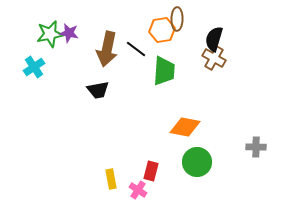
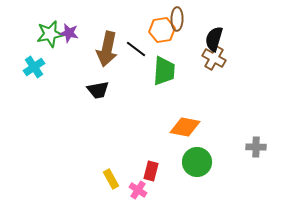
yellow rectangle: rotated 18 degrees counterclockwise
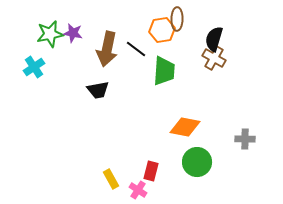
purple star: moved 4 px right
gray cross: moved 11 px left, 8 px up
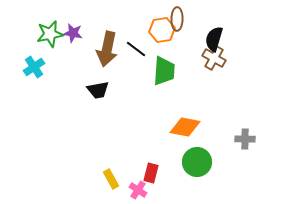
red rectangle: moved 2 px down
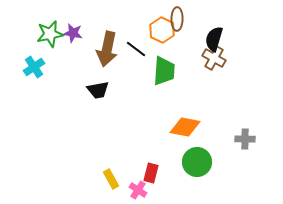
orange hexagon: rotated 25 degrees counterclockwise
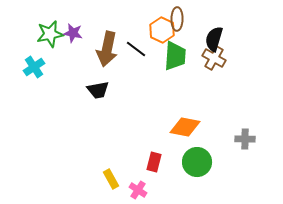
green trapezoid: moved 11 px right, 15 px up
red rectangle: moved 3 px right, 11 px up
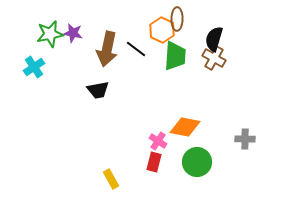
pink cross: moved 20 px right, 49 px up
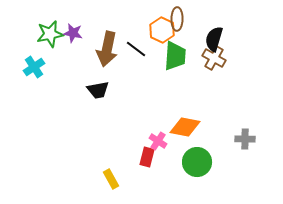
red rectangle: moved 7 px left, 5 px up
